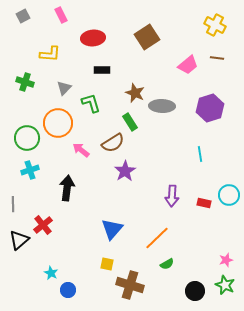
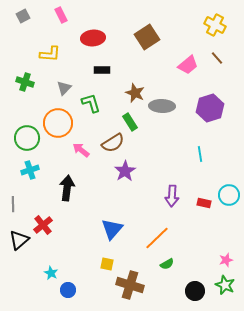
brown line: rotated 40 degrees clockwise
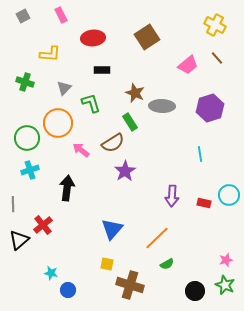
cyan star: rotated 16 degrees counterclockwise
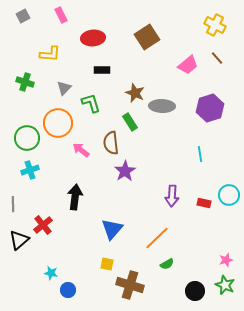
brown semicircle: moved 2 px left; rotated 115 degrees clockwise
black arrow: moved 8 px right, 9 px down
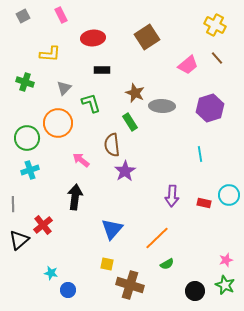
brown semicircle: moved 1 px right, 2 px down
pink arrow: moved 10 px down
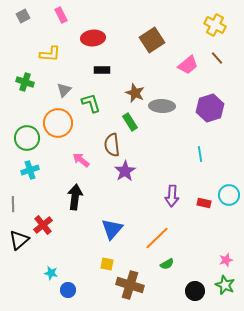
brown square: moved 5 px right, 3 px down
gray triangle: moved 2 px down
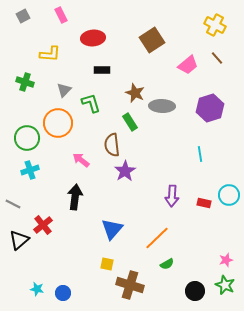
gray line: rotated 63 degrees counterclockwise
cyan star: moved 14 px left, 16 px down
blue circle: moved 5 px left, 3 px down
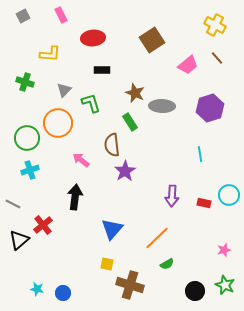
pink star: moved 2 px left, 10 px up
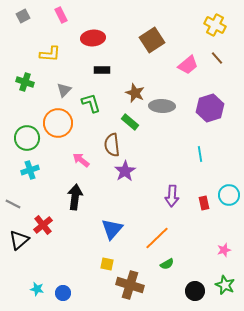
green rectangle: rotated 18 degrees counterclockwise
red rectangle: rotated 64 degrees clockwise
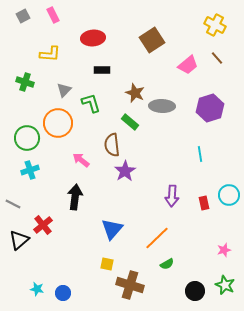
pink rectangle: moved 8 px left
